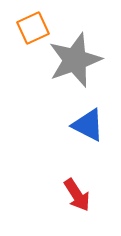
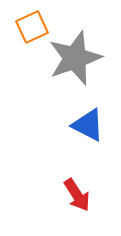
orange square: moved 1 px left, 1 px up
gray star: moved 2 px up
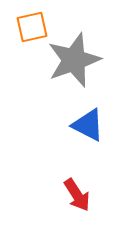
orange square: rotated 12 degrees clockwise
gray star: moved 1 px left, 2 px down
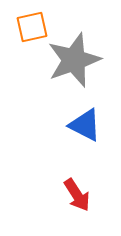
blue triangle: moved 3 px left
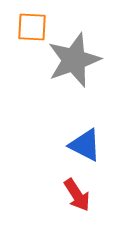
orange square: rotated 16 degrees clockwise
blue triangle: moved 20 px down
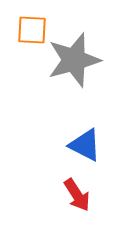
orange square: moved 3 px down
gray star: rotated 4 degrees clockwise
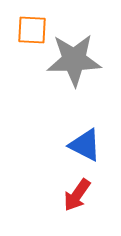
gray star: rotated 14 degrees clockwise
red arrow: rotated 68 degrees clockwise
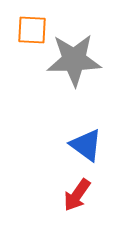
blue triangle: moved 1 px right; rotated 9 degrees clockwise
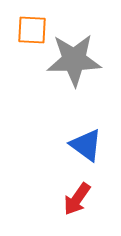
red arrow: moved 4 px down
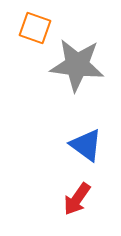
orange square: moved 3 px right, 2 px up; rotated 16 degrees clockwise
gray star: moved 3 px right, 5 px down; rotated 8 degrees clockwise
